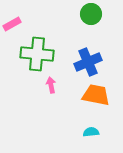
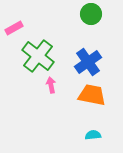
pink rectangle: moved 2 px right, 4 px down
green cross: moved 1 px right, 2 px down; rotated 32 degrees clockwise
blue cross: rotated 12 degrees counterclockwise
orange trapezoid: moved 4 px left
cyan semicircle: moved 2 px right, 3 px down
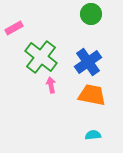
green cross: moved 3 px right, 1 px down
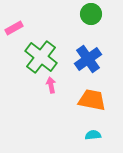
blue cross: moved 3 px up
orange trapezoid: moved 5 px down
